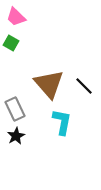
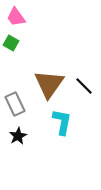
pink trapezoid: rotated 10 degrees clockwise
brown triangle: rotated 16 degrees clockwise
gray rectangle: moved 5 px up
black star: moved 2 px right
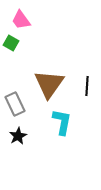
pink trapezoid: moved 5 px right, 3 px down
black line: moved 3 px right; rotated 48 degrees clockwise
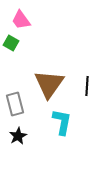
gray rectangle: rotated 10 degrees clockwise
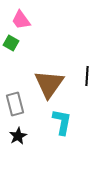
black line: moved 10 px up
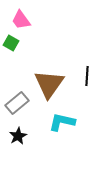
gray rectangle: moved 2 px right, 1 px up; rotated 65 degrees clockwise
cyan L-shape: rotated 88 degrees counterclockwise
